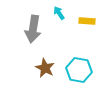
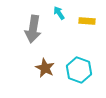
cyan hexagon: rotated 10 degrees clockwise
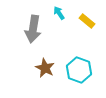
yellow rectangle: rotated 35 degrees clockwise
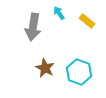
gray arrow: moved 2 px up
cyan hexagon: moved 2 px down
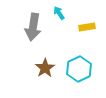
yellow rectangle: moved 6 px down; rotated 49 degrees counterclockwise
brown star: rotated 12 degrees clockwise
cyan hexagon: moved 3 px up; rotated 15 degrees clockwise
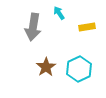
brown star: moved 1 px right, 1 px up
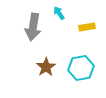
cyan hexagon: moved 2 px right, 1 px up; rotated 15 degrees clockwise
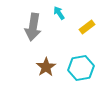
yellow rectangle: rotated 28 degrees counterclockwise
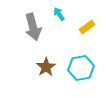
cyan arrow: moved 1 px down
gray arrow: rotated 24 degrees counterclockwise
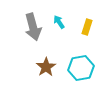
cyan arrow: moved 8 px down
yellow rectangle: rotated 35 degrees counterclockwise
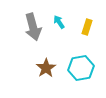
brown star: moved 1 px down
